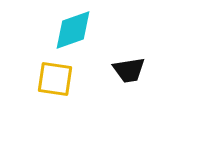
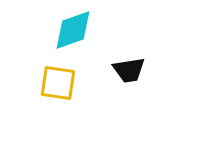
yellow square: moved 3 px right, 4 px down
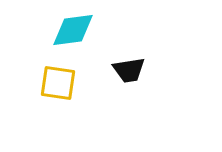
cyan diamond: rotated 12 degrees clockwise
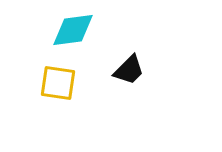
black trapezoid: rotated 36 degrees counterclockwise
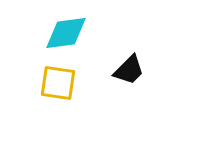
cyan diamond: moved 7 px left, 3 px down
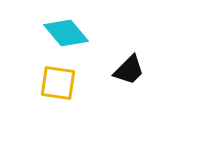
cyan diamond: rotated 57 degrees clockwise
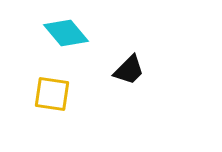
yellow square: moved 6 px left, 11 px down
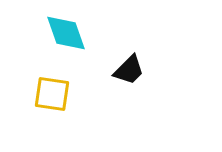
cyan diamond: rotated 21 degrees clockwise
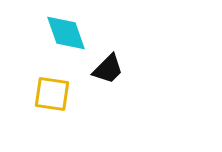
black trapezoid: moved 21 px left, 1 px up
